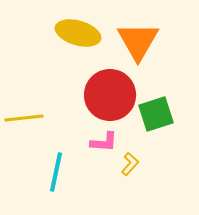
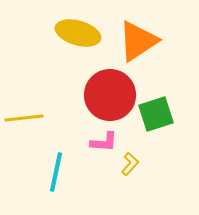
orange triangle: rotated 27 degrees clockwise
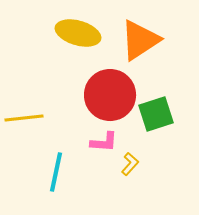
orange triangle: moved 2 px right, 1 px up
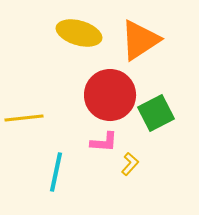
yellow ellipse: moved 1 px right
green square: moved 1 px up; rotated 9 degrees counterclockwise
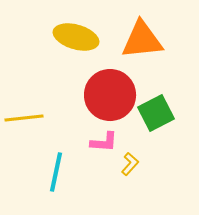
yellow ellipse: moved 3 px left, 4 px down
orange triangle: moved 2 px right; rotated 27 degrees clockwise
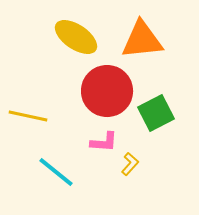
yellow ellipse: rotated 18 degrees clockwise
red circle: moved 3 px left, 4 px up
yellow line: moved 4 px right, 2 px up; rotated 18 degrees clockwise
cyan line: rotated 63 degrees counterclockwise
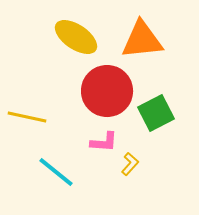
yellow line: moved 1 px left, 1 px down
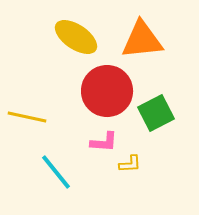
yellow L-shape: rotated 45 degrees clockwise
cyan line: rotated 12 degrees clockwise
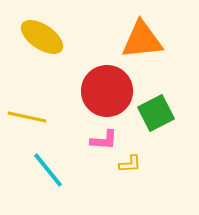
yellow ellipse: moved 34 px left
pink L-shape: moved 2 px up
cyan line: moved 8 px left, 2 px up
